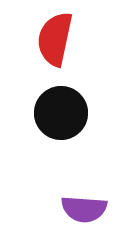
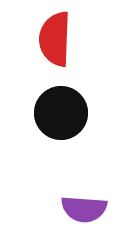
red semicircle: rotated 10 degrees counterclockwise
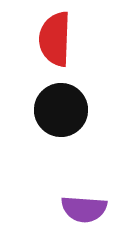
black circle: moved 3 px up
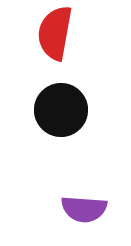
red semicircle: moved 6 px up; rotated 8 degrees clockwise
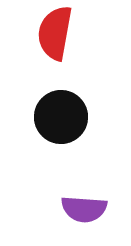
black circle: moved 7 px down
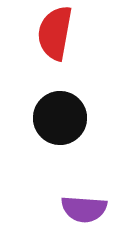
black circle: moved 1 px left, 1 px down
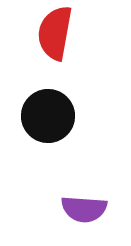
black circle: moved 12 px left, 2 px up
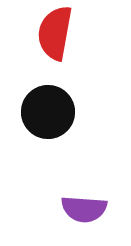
black circle: moved 4 px up
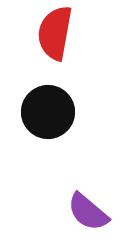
purple semicircle: moved 4 px right, 3 px down; rotated 36 degrees clockwise
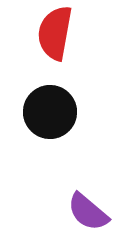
black circle: moved 2 px right
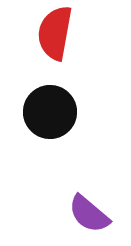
purple semicircle: moved 1 px right, 2 px down
